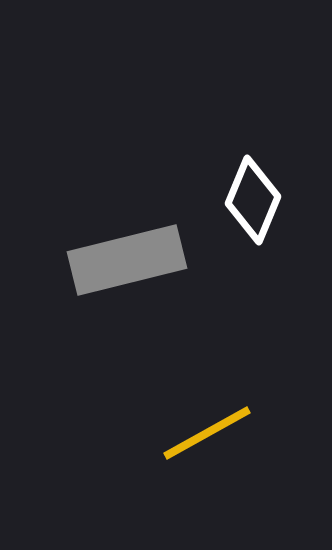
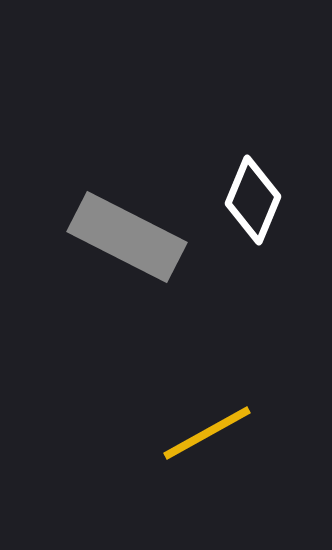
gray rectangle: moved 23 px up; rotated 41 degrees clockwise
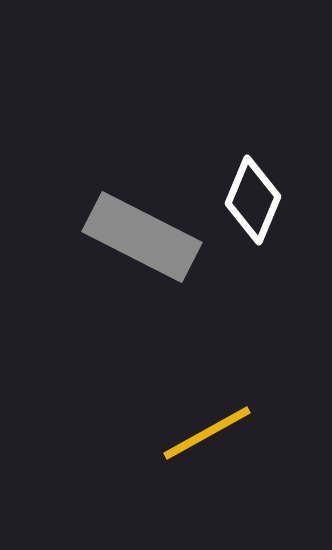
gray rectangle: moved 15 px right
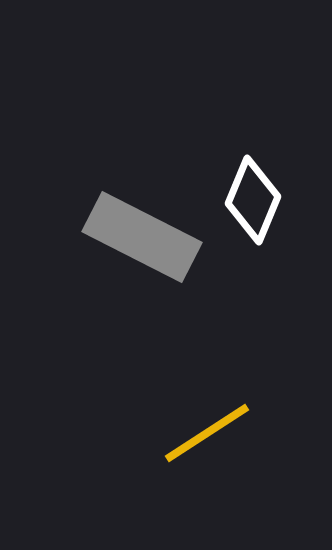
yellow line: rotated 4 degrees counterclockwise
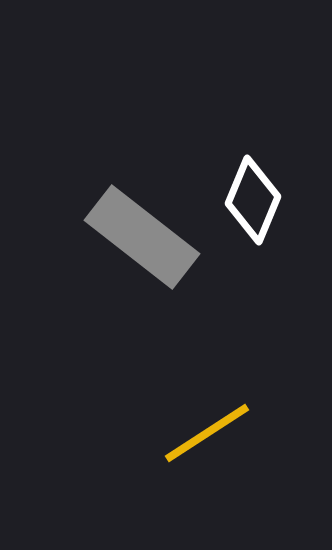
gray rectangle: rotated 11 degrees clockwise
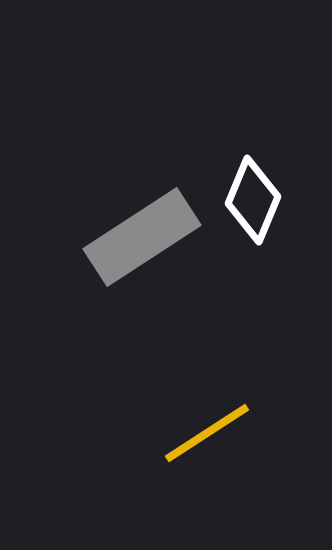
gray rectangle: rotated 71 degrees counterclockwise
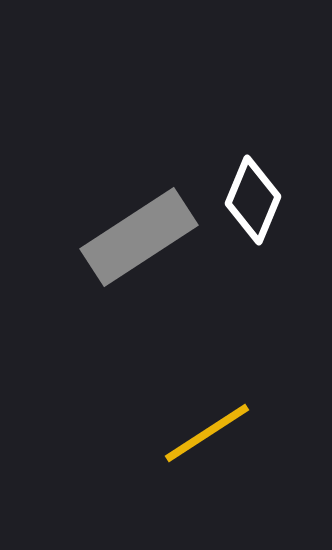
gray rectangle: moved 3 px left
